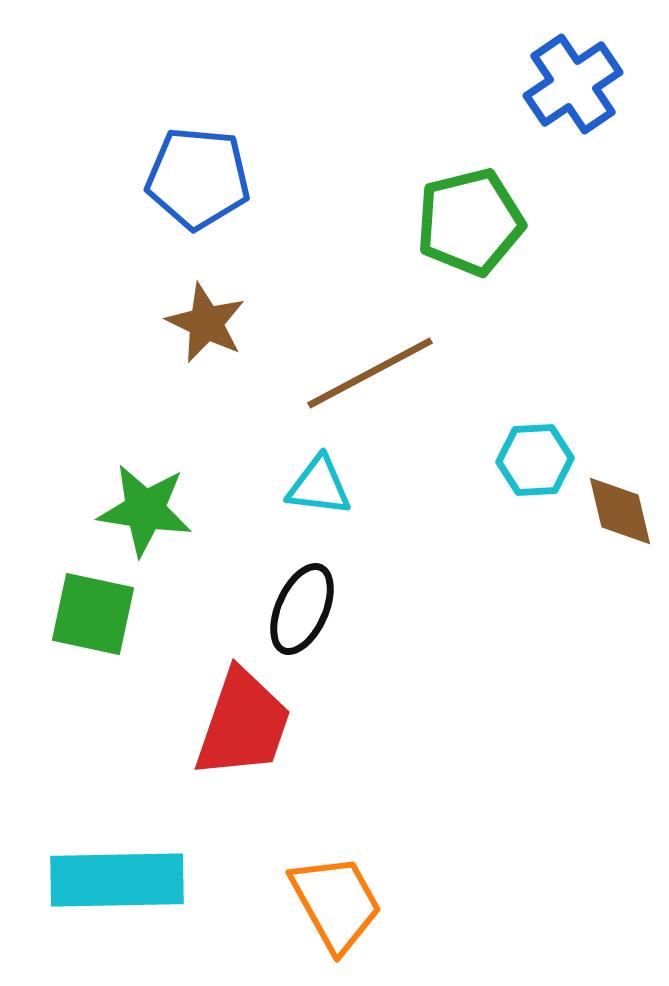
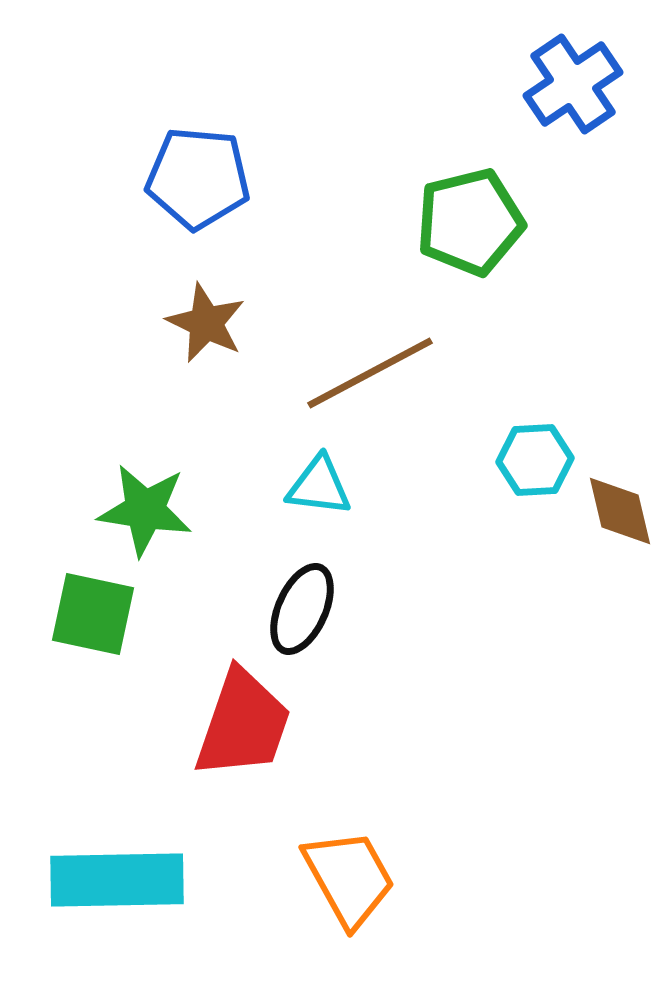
orange trapezoid: moved 13 px right, 25 px up
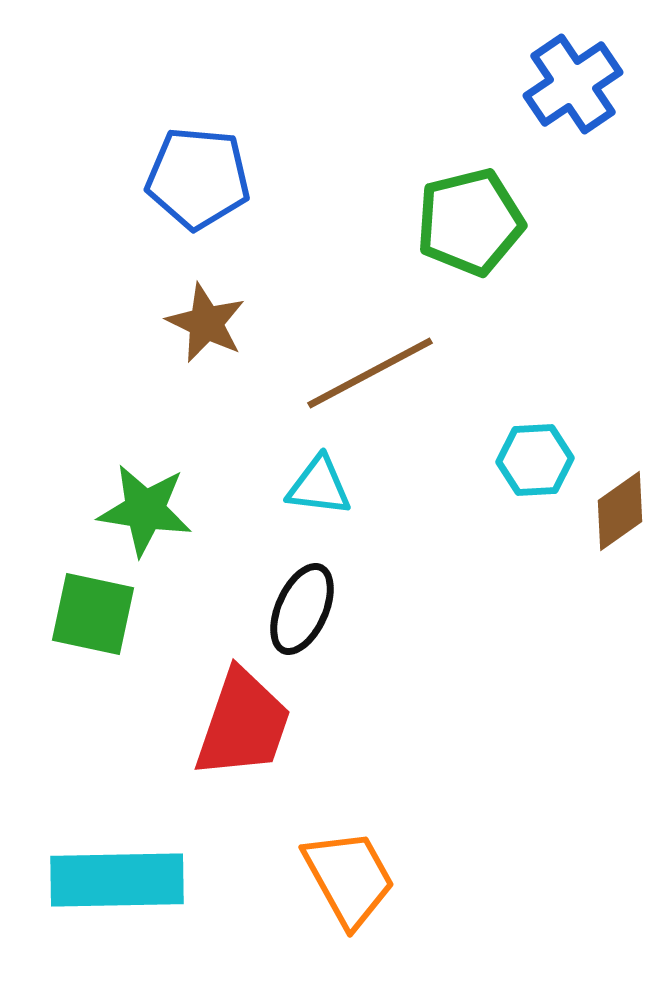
brown diamond: rotated 68 degrees clockwise
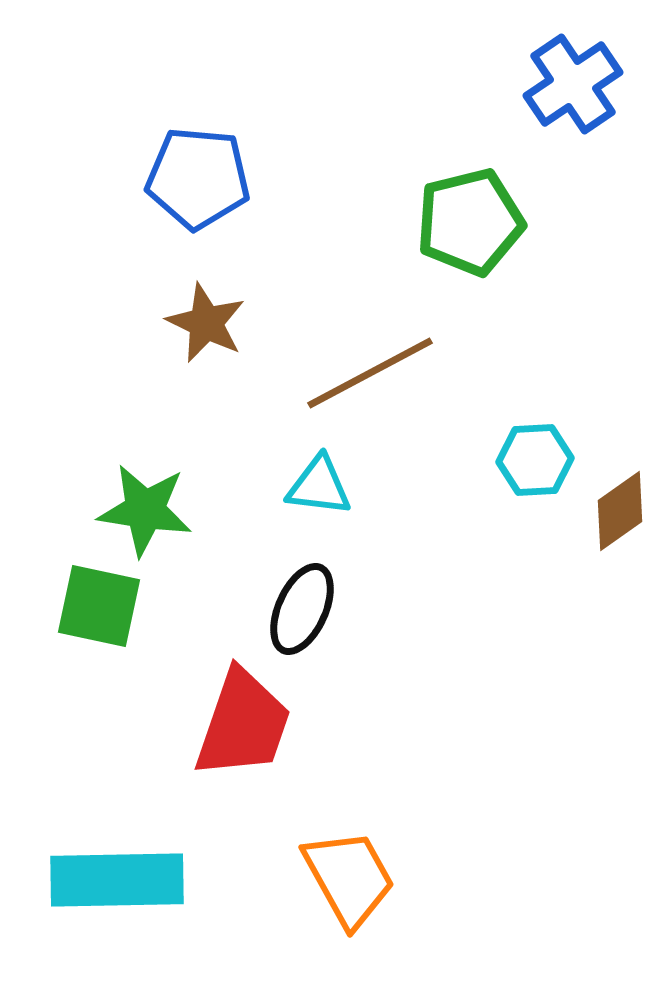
green square: moved 6 px right, 8 px up
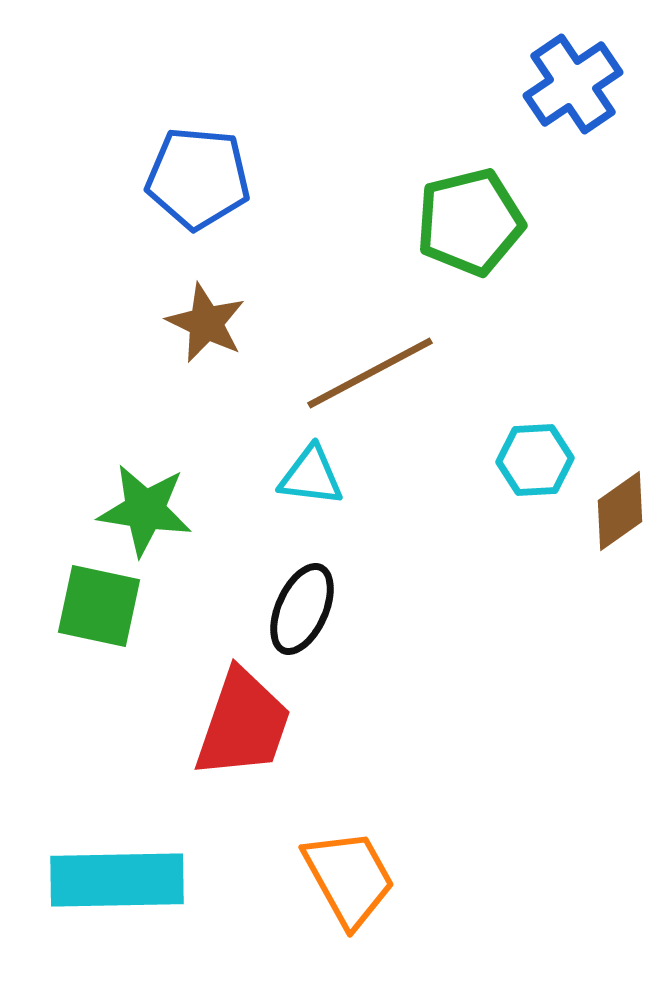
cyan triangle: moved 8 px left, 10 px up
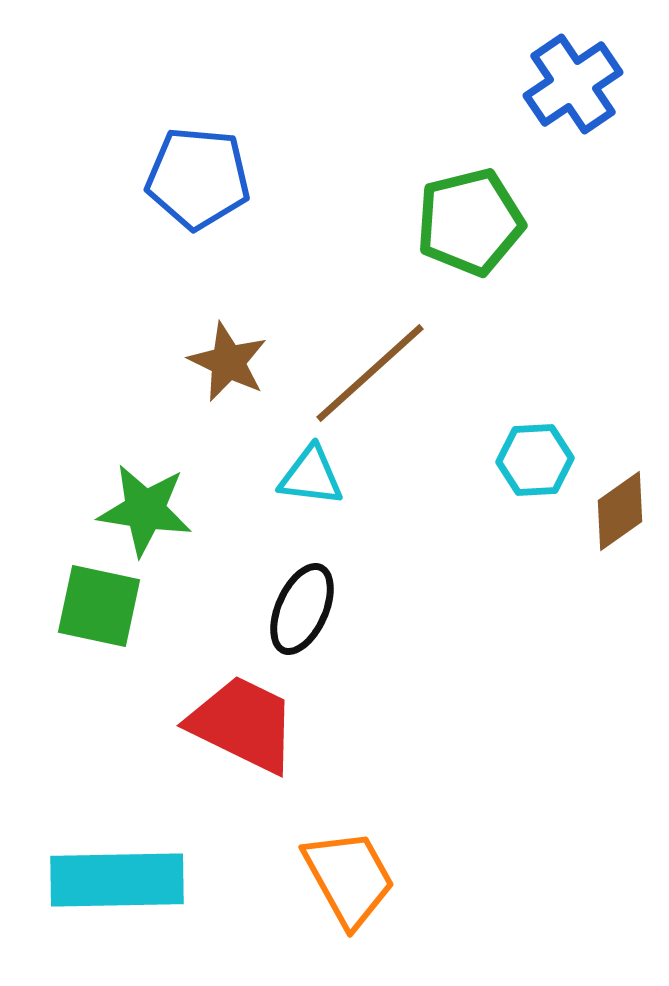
brown star: moved 22 px right, 39 px down
brown line: rotated 14 degrees counterclockwise
red trapezoid: rotated 83 degrees counterclockwise
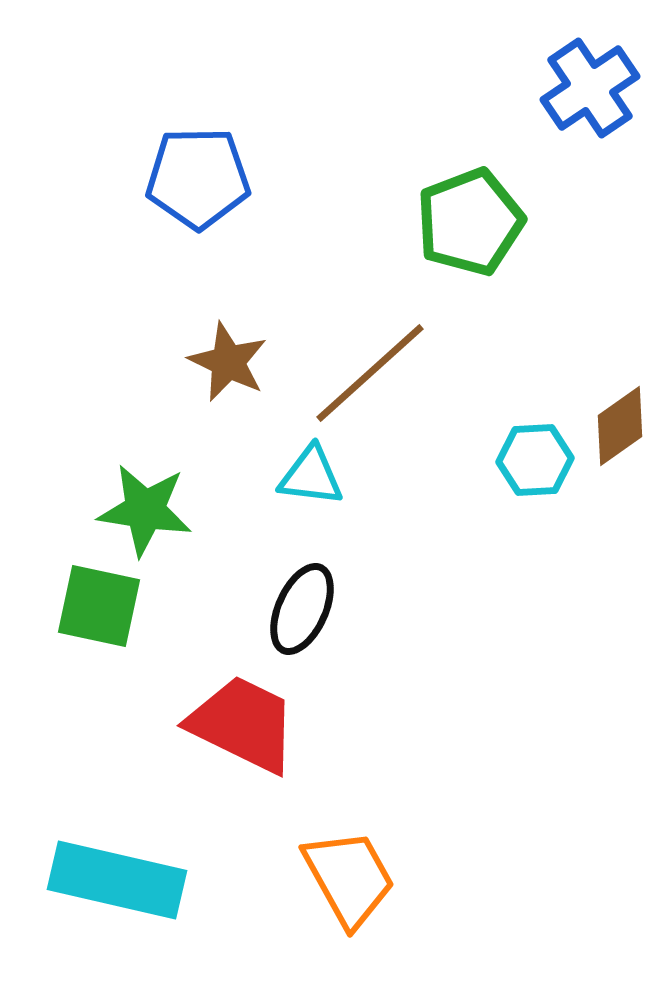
blue cross: moved 17 px right, 4 px down
blue pentagon: rotated 6 degrees counterclockwise
green pentagon: rotated 7 degrees counterclockwise
brown diamond: moved 85 px up
cyan rectangle: rotated 14 degrees clockwise
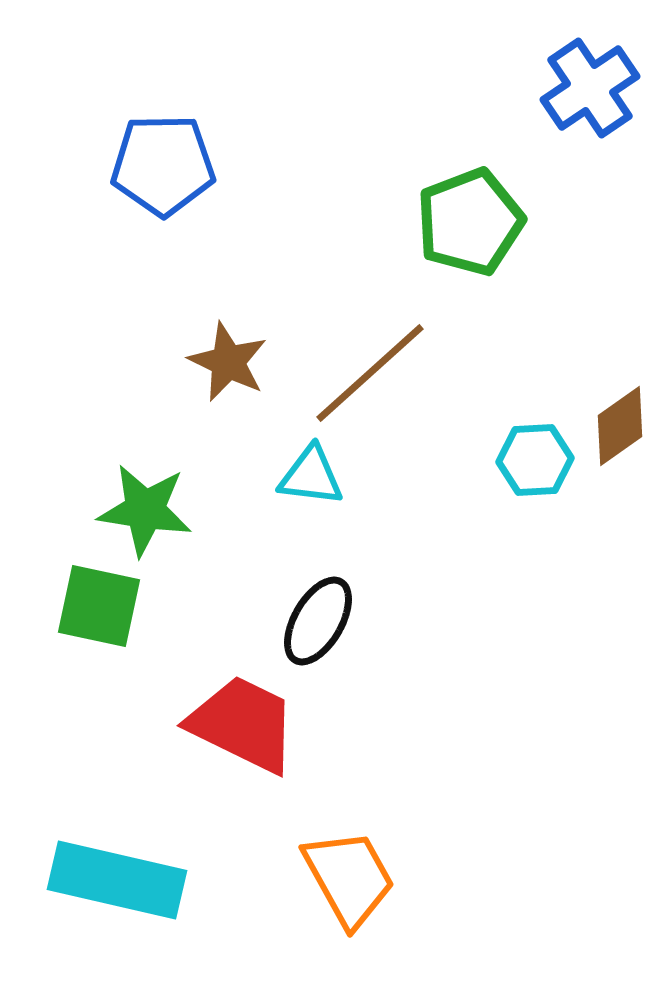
blue pentagon: moved 35 px left, 13 px up
black ellipse: moved 16 px right, 12 px down; rotated 6 degrees clockwise
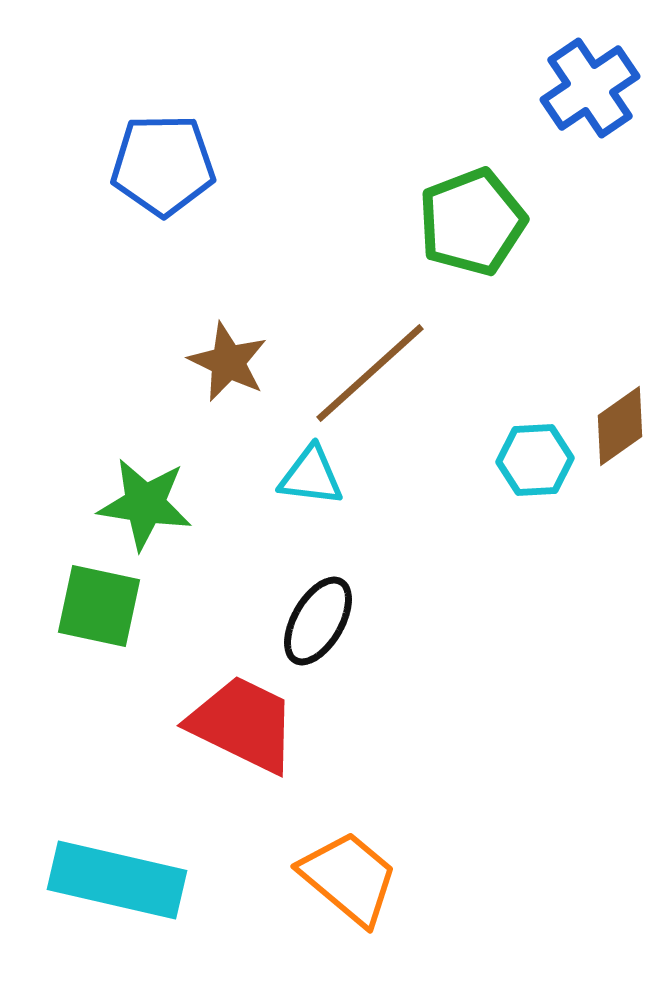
green pentagon: moved 2 px right
green star: moved 6 px up
orange trapezoid: rotated 21 degrees counterclockwise
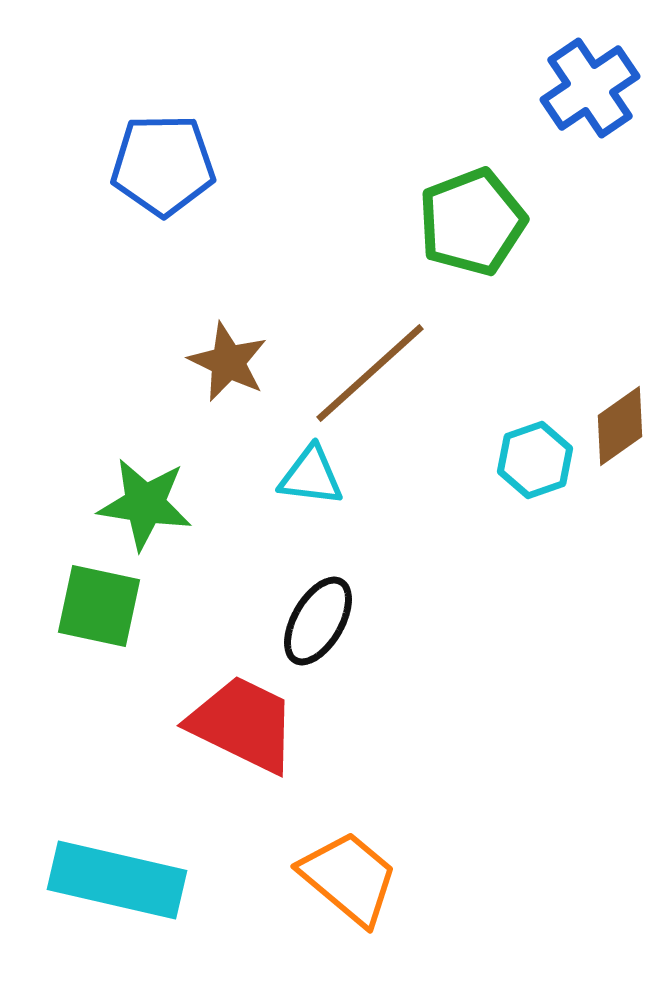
cyan hexagon: rotated 16 degrees counterclockwise
